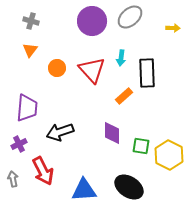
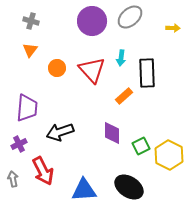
green square: rotated 36 degrees counterclockwise
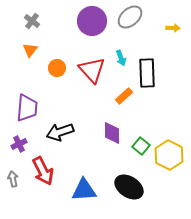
gray cross: moved 1 px right; rotated 21 degrees clockwise
cyan arrow: rotated 28 degrees counterclockwise
green square: rotated 24 degrees counterclockwise
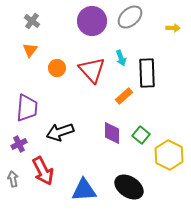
green square: moved 11 px up
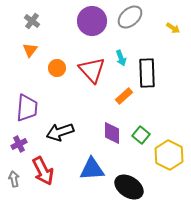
yellow arrow: rotated 32 degrees clockwise
gray arrow: moved 1 px right
blue triangle: moved 8 px right, 21 px up
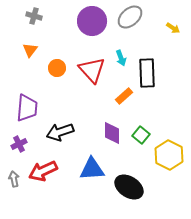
gray cross: moved 2 px right, 5 px up; rotated 21 degrees counterclockwise
red arrow: rotated 92 degrees clockwise
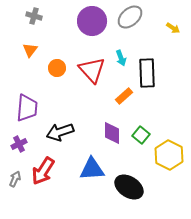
red arrow: rotated 32 degrees counterclockwise
gray arrow: moved 1 px right; rotated 35 degrees clockwise
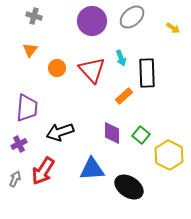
gray ellipse: moved 2 px right
